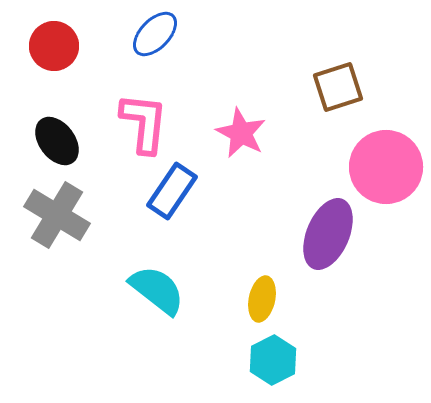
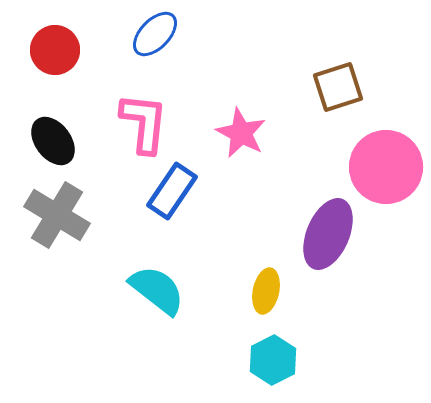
red circle: moved 1 px right, 4 px down
black ellipse: moved 4 px left
yellow ellipse: moved 4 px right, 8 px up
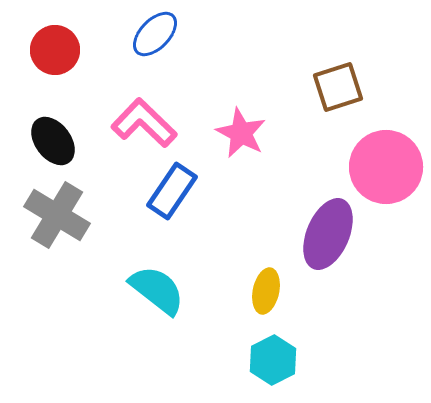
pink L-shape: rotated 52 degrees counterclockwise
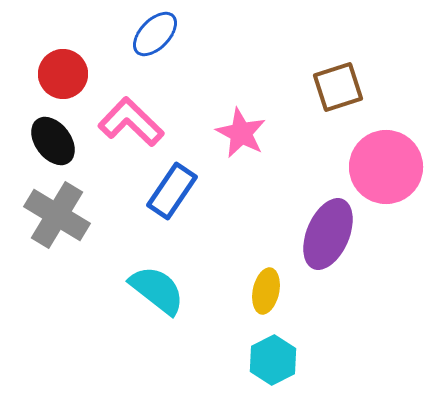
red circle: moved 8 px right, 24 px down
pink L-shape: moved 13 px left, 1 px up
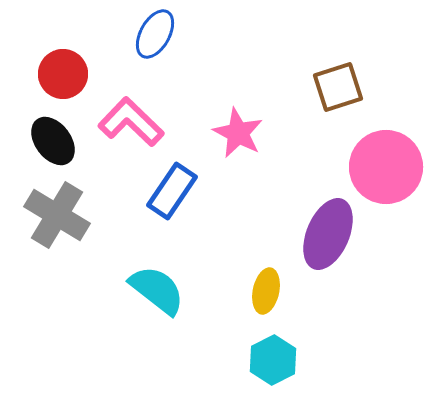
blue ellipse: rotated 15 degrees counterclockwise
pink star: moved 3 px left
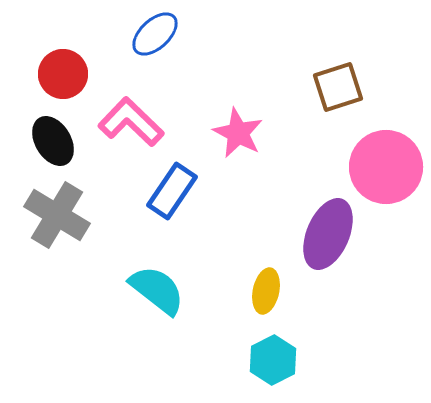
blue ellipse: rotated 18 degrees clockwise
black ellipse: rotated 6 degrees clockwise
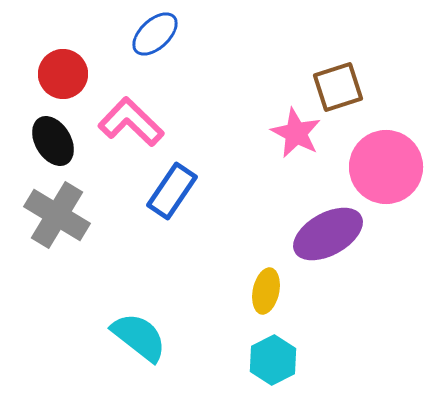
pink star: moved 58 px right
purple ellipse: rotated 38 degrees clockwise
cyan semicircle: moved 18 px left, 47 px down
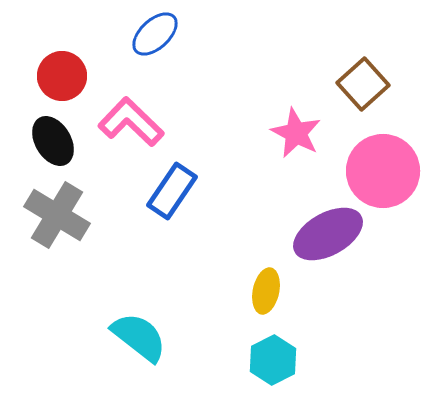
red circle: moved 1 px left, 2 px down
brown square: moved 25 px right, 3 px up; rotated 24 degrees counterclockwise
pink circle: moved 3 px left, 4 px down
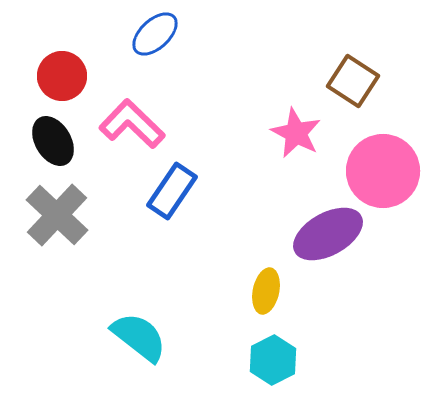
brown square: moved 10 px left, 3 px up; rotated 15 degrees counterclockwise
pink L-shape: moved 1 px right, 2 px down
gray cross: rotated 12 degrees clockwise
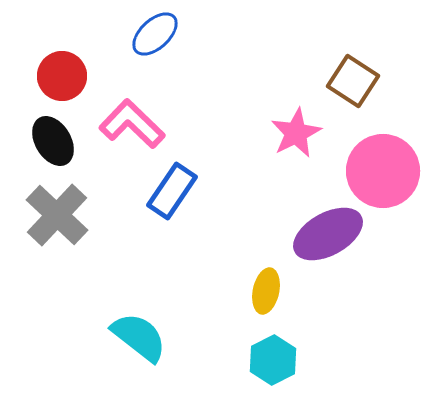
pink star: rotated 18 degrees clockwise
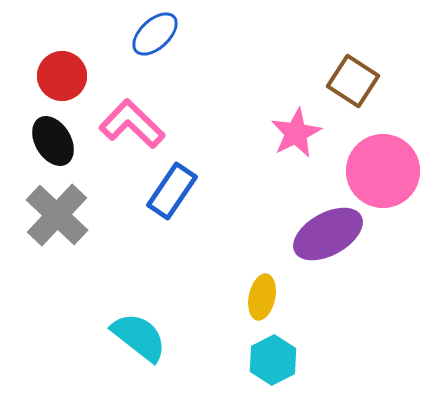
yellow ellipse: moved 4 px left, 6 px down
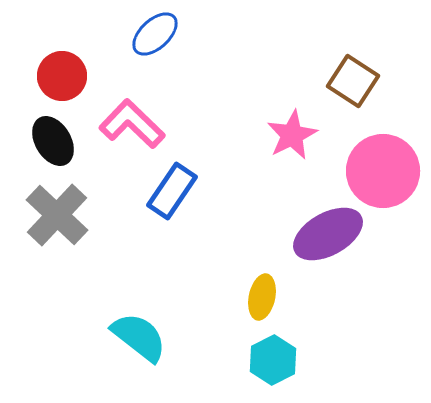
pink star: moved 4 px left, 2 px down
